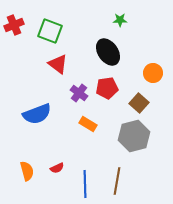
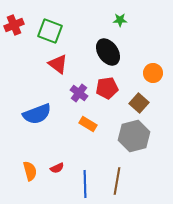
orange semicircle: moved 3 px right
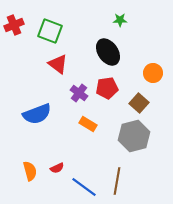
blue line: moved 1 px left, 3 px down; rotated 52 degrees counterclockwise
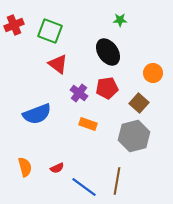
orange rectangle: rotated 12 degrees counterclockwise
orange semicircle: moved 5 px left, 4 px up
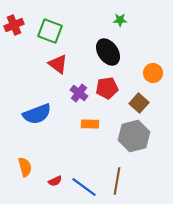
orange rectangle: moved 2 px right; rotated 18 degrees counterclockwise
red semicircle: moved 2 px left, 13 px down
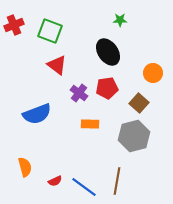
red triangle: moved 1 px left, 1 px down
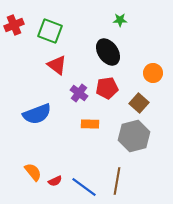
orange semicircle: moved 8 px right, 5 px down; rotated 24 degrees counterclockwise
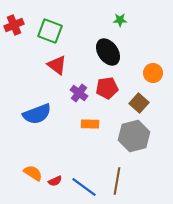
orange semicircle: moved 1 px down; rotated 18 degrees counterclockwise
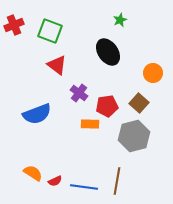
green star: rotated 24 degrees counterclockwise
red pentagon: moved 18 px down
blue line: rotated 28 degrees counterclockwise
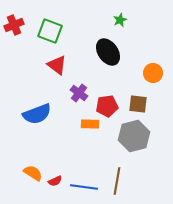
brown square: moved 1 px left, 1 px down; rotated 36 degrees counterclockwise
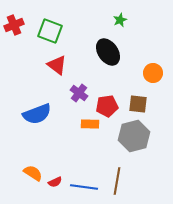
red semicircle: moved 1 px down
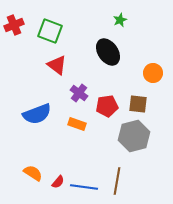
orange rectangle: moved 13 px left; rotated 18 degrees clockwise
red semicircle: moved 3 px right; rotated 24 degrees counterclockwise
